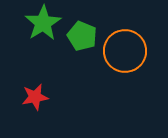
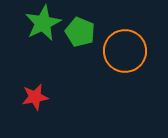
green star: rotated 6 degrees clockwise
green pentagon: moved 2 px left, 4 px up
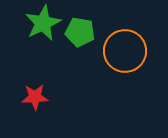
green pentagon: rotated 12 degrees counterclockwise
red star: rotated 8 degrees clockwise
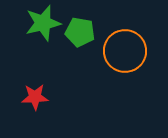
green star: rotated 12 degrees clockwise
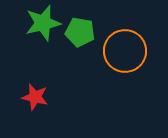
red star: rotated 16 degrees clockwise
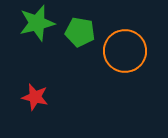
green star: moved 6 px left
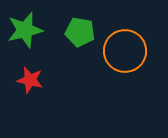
green star: moved 12 px left, 7 px down
red star: moved 5 px left, 17 px up
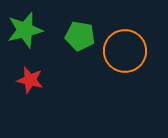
green pentagon: moved 4 px down
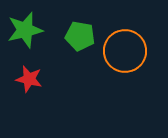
red star: moved 1 px left, 1 px up
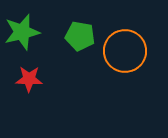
green star: moved 3 px left, 2 px down
red star: rotated 12 degrees counterclockwise
